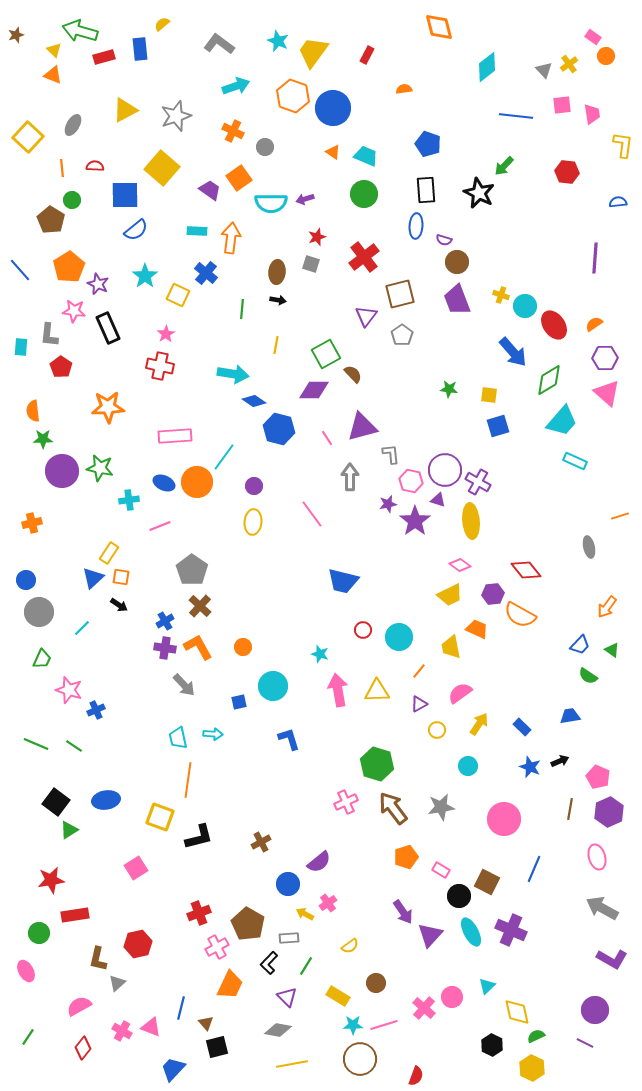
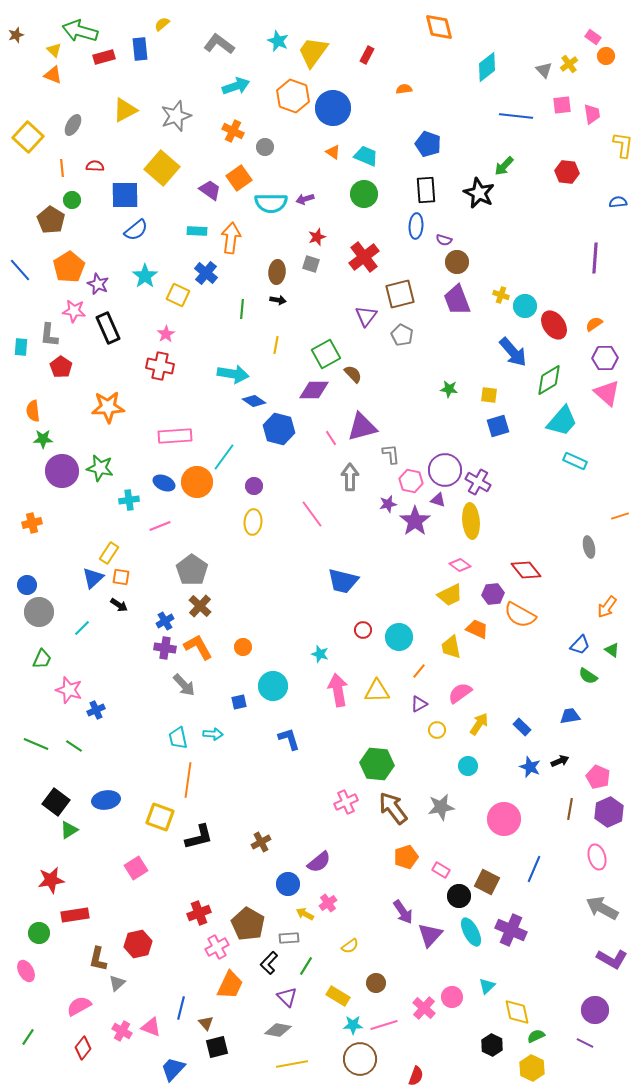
gray pentagon at (402, 335): rotated 10 degrees counterclockwise
pink line at (327, 438): moved 4 px right
blue circle at (26, 580): moved 1 px right, 5 px down
green hexagon at (377, 764): rotated 12 degrees counterclockwise
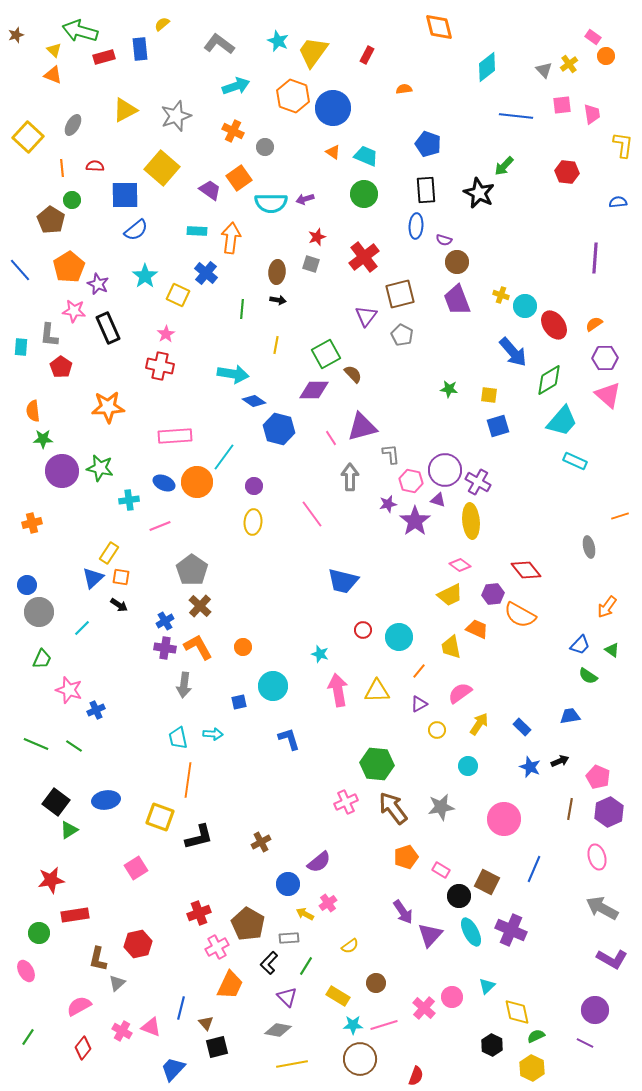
pink triangle at (607, 393): moved 1 px right, 2 px down
gray arrow at (184, 685): rotated 50 degrees clockwise
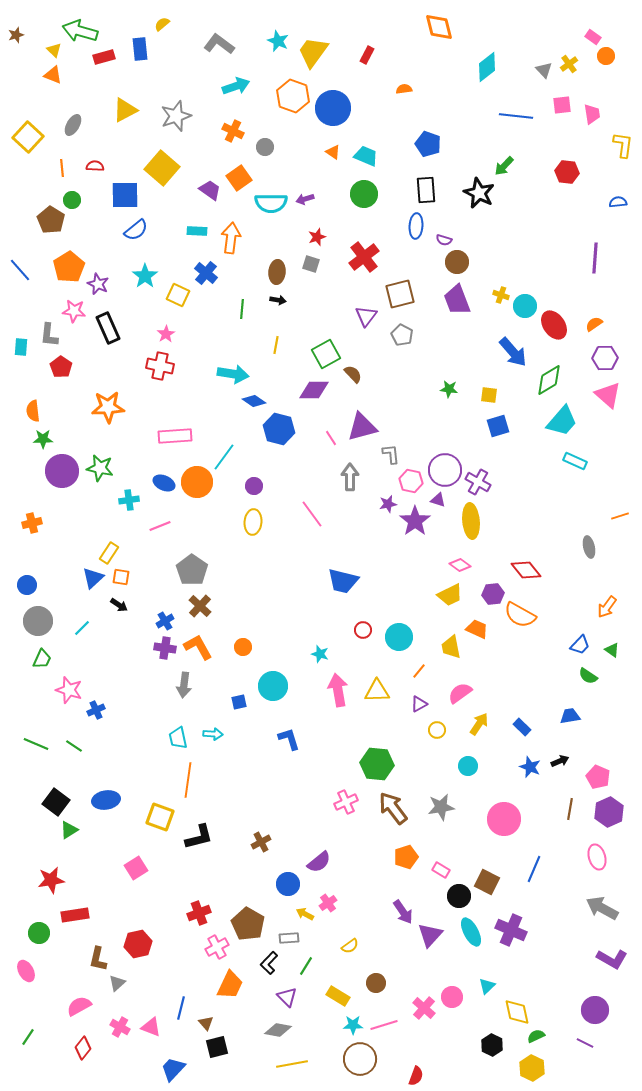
gray circle at (39, 612): moved 1 px left, 9 px down
pink cross at (122, 1031): moved 2 px left, 4 px up
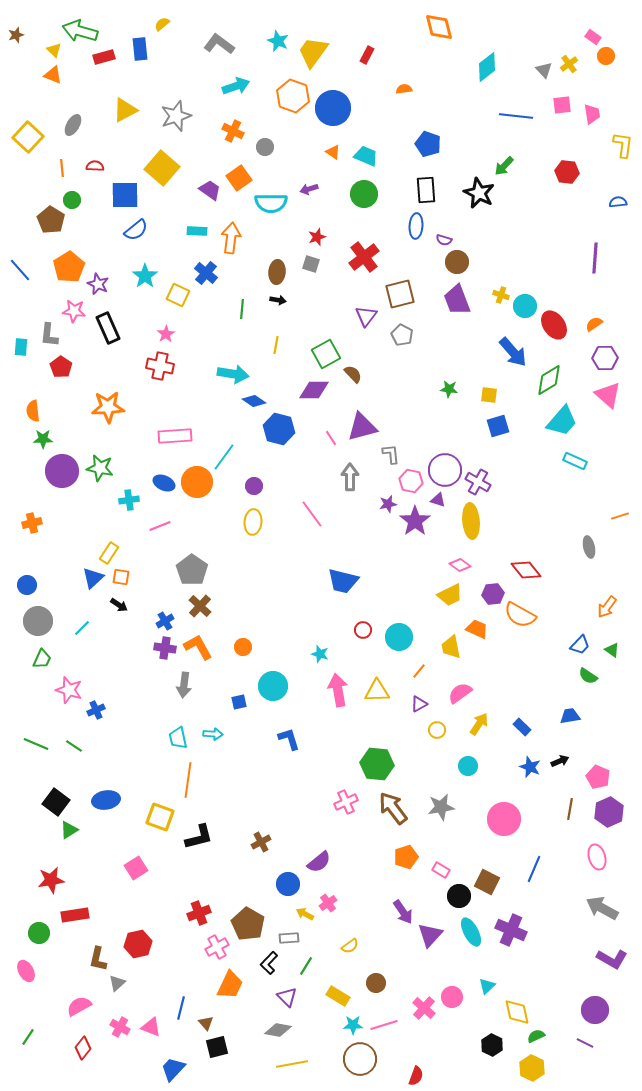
purple arrow at (305, 199): moved 4 px right, 10 px up
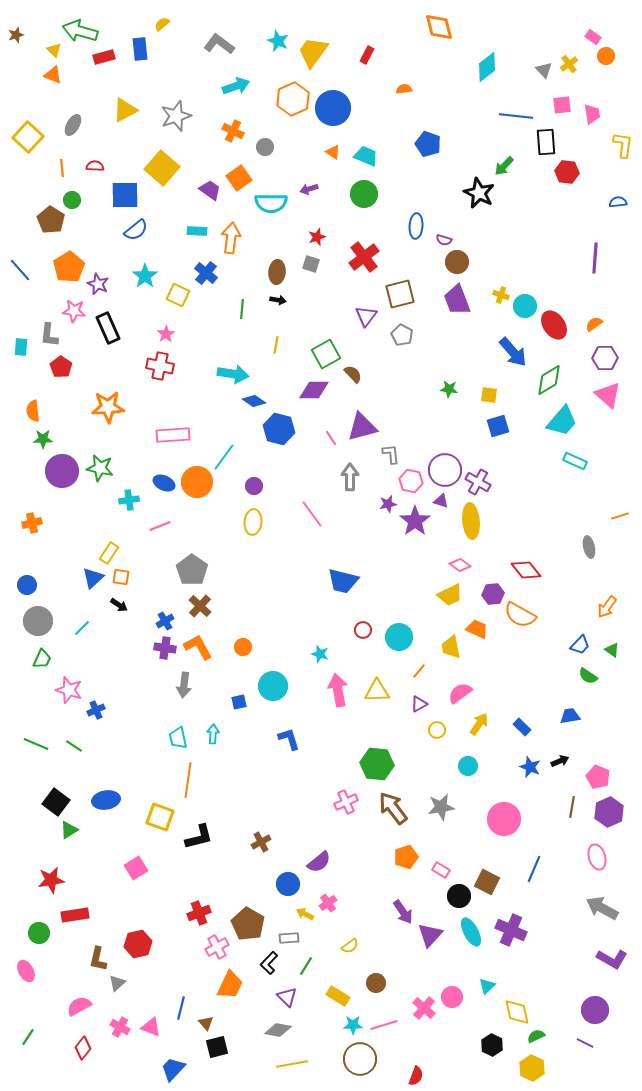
orange hexagon at (293, 96): moved 3 px down; rotated 16 degrees clockwise
black rectangle at (426, 190): moved 120 px right, 48 px up
pink rectangle at (175, 436): moved 2 px left, 1 px up
purple triangle at (438, 500): moved 3 px right, 1 px down
cyan arrow at (213, 734): rotated 90 degrees counterclockwise
brown line at (570, 809): moved 2 px right, 2 px up
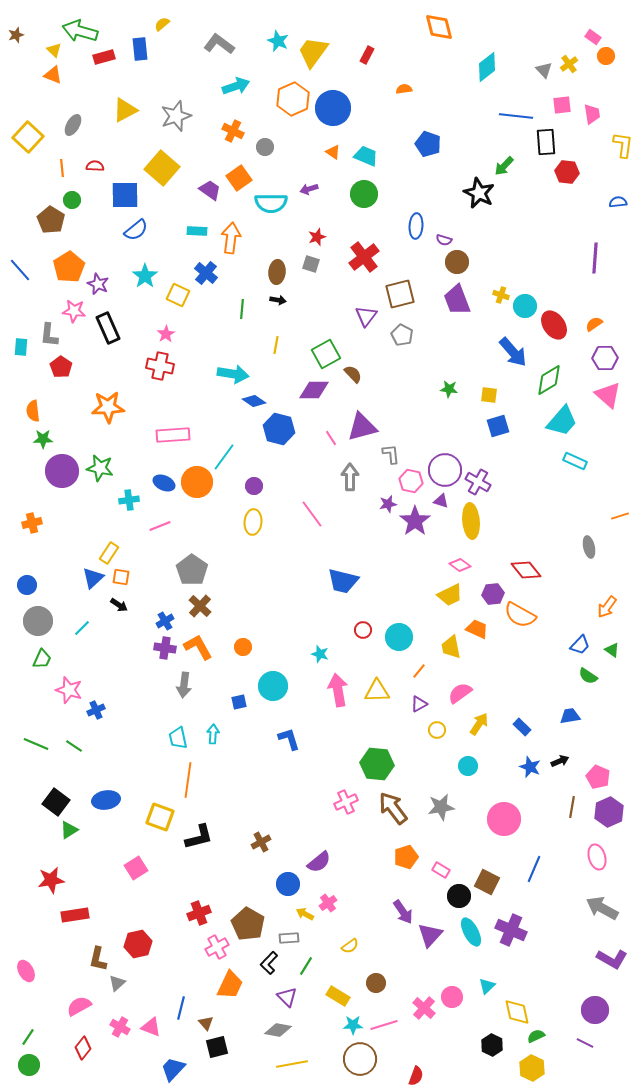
green circle at (39, 933): moved 10 px left, 132 px down
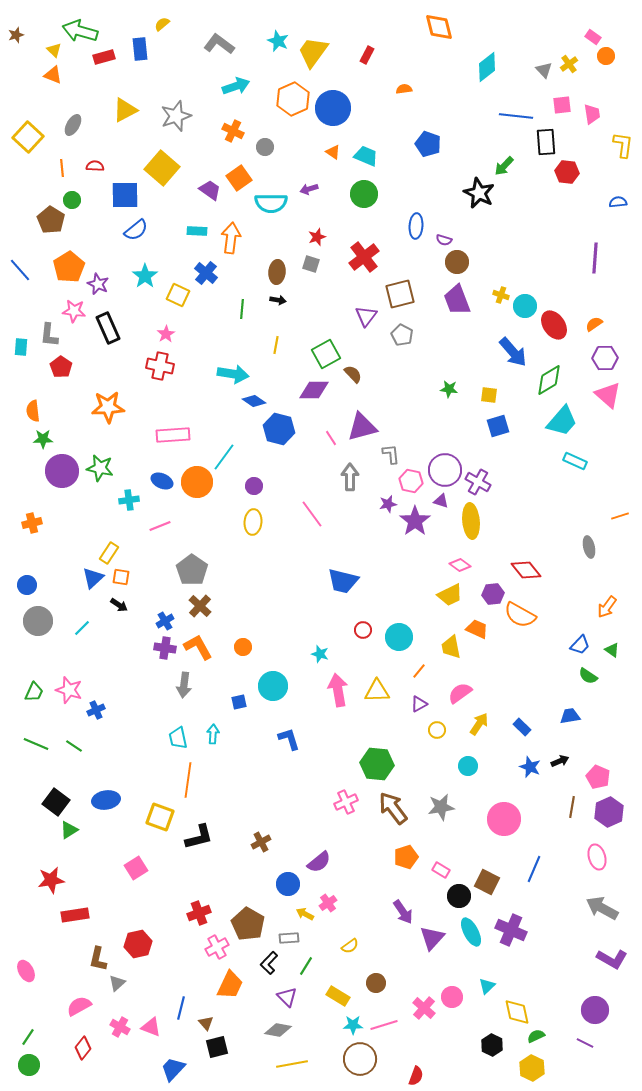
blue ellipse at (164, 483): moved 2 px left, 2 px up
green trapezoid at (42, 659): moved 8 px left, 33 px down
purple triangle at (430, 935): moved 2 px right, 3 px down
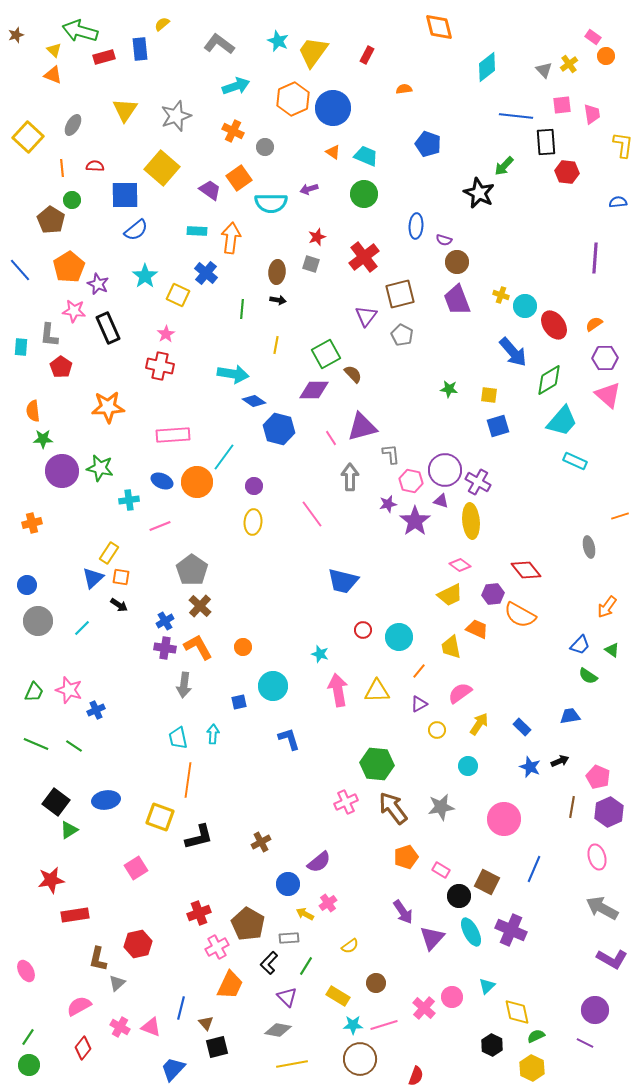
yellow triangle at (125, 110): rotated 28 degrees counterclockwise
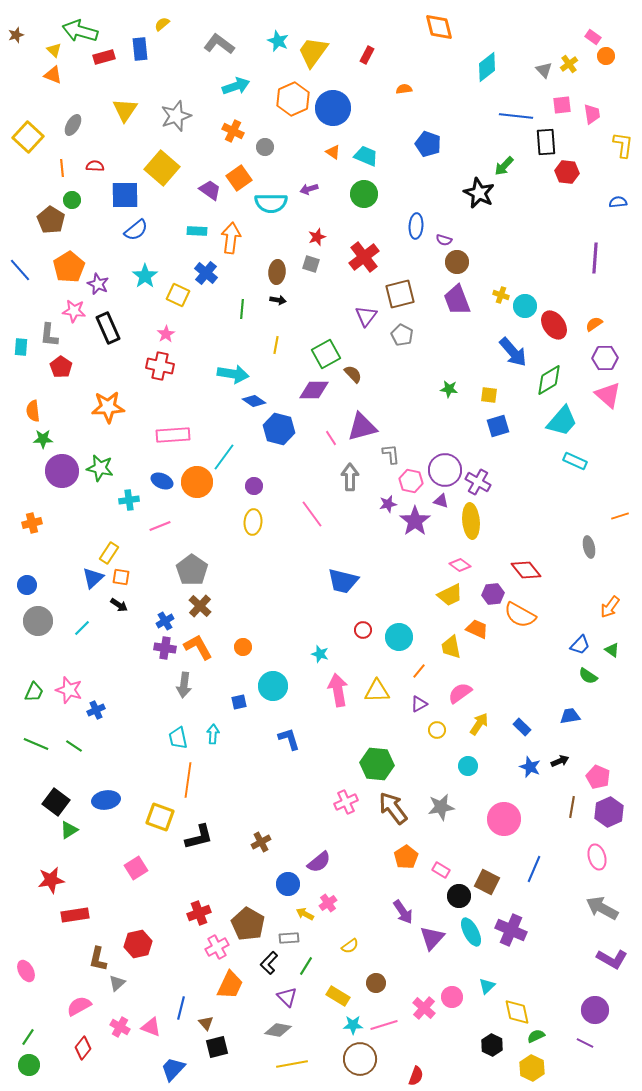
orange arrow at (607, 607): moved 3 px right
orange pentagon at (406, 857): rotated 15 degrees counterclockwise
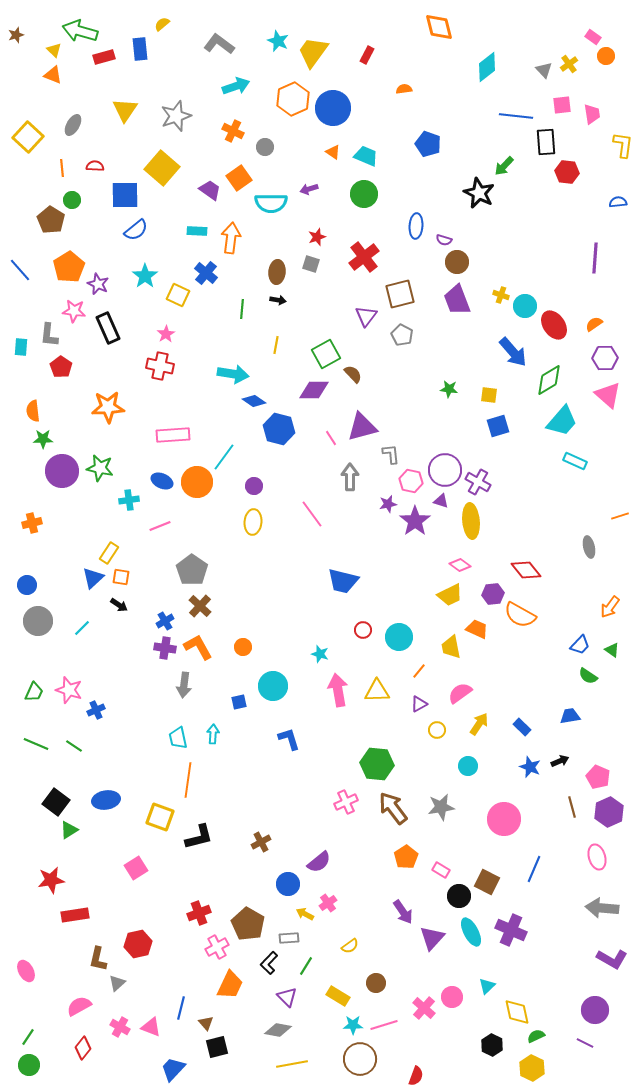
brown line at (572, 807): rotated 25 degrees counterclockwise
gray arrow at (602, 908): rotated 24 degrees counterclockwise
